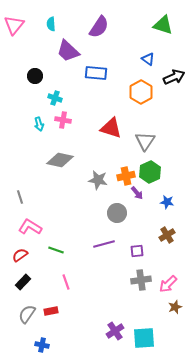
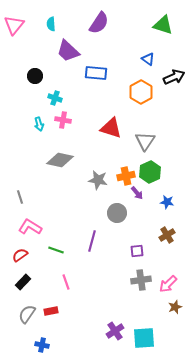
purple semicircle: moved 4 px up
purple line: moved 12 px left, 3 px up; rotated 60 degrees counterclockwise
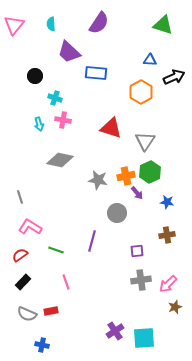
purple trapezoid: moved 1 px right, 1 px down
blue triangle: moved 2 px right, 1 px down; rotated 32 degrees counterclockwise
brown cross: rotated 21 degrees clockwise
gray semicircle: rotated 102 degrees counterclockwise
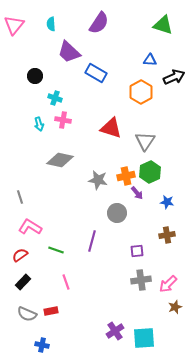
blue rectangle: rotated 25 degrees clockwise
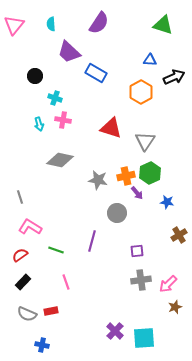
green hexagon: moved 1 px down
brown cross: moved 12 px right; rotated 21 degrees counterclockwise
purple cross: rotated 12 degrees counterclockwise
